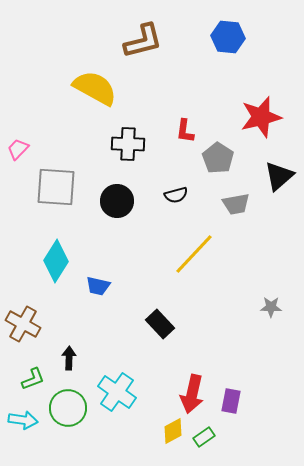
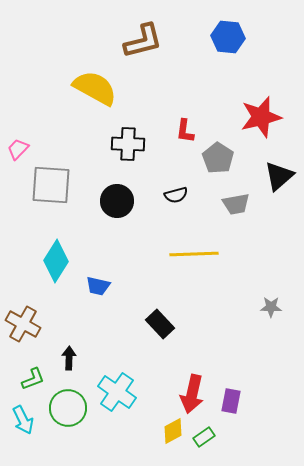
gray square: moved 5 px left, 2 px up
yellow line: rotated 45 degrees clockwise
cyan arrow: rotated 56 degrees clockwise
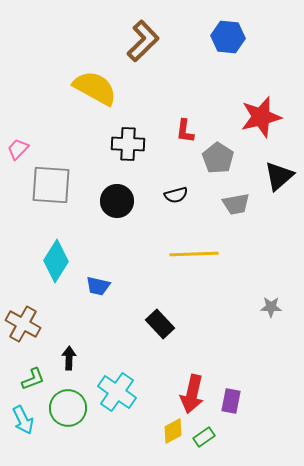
brown L-shape: rotated 30 degrees counterclockwise
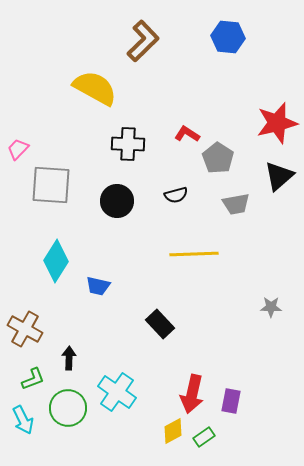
red star: moved 16 px right, 6 px down
red L-shape: moved 2 px right, 3 px down; rotated 115 degrees clockwise
brown cross: moved 2 px right, 5 px down
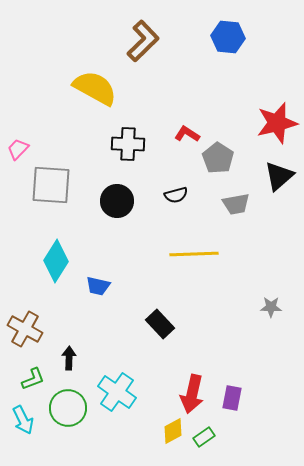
purple rectangle: moved 1 px right, 3 px up
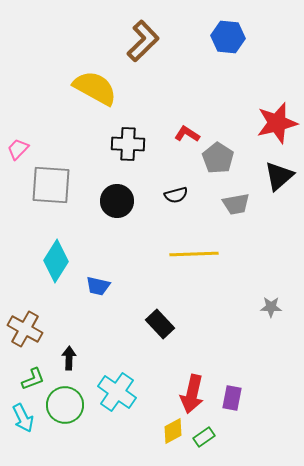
green circle: moved 3 px left, 3 px up
cyan arrow: moved 2 px up
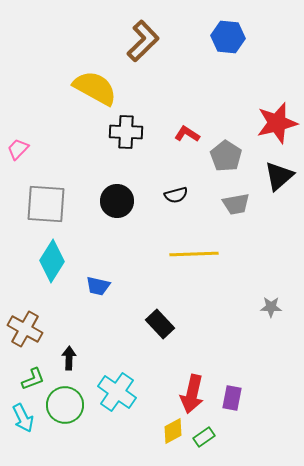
black cross: moved 2 px left, 12 px up
gray pentagon: moved 8 px right, 2 px up
gray square: moved 5 px left, 19 px down
cyan diamond: moved 4 px left
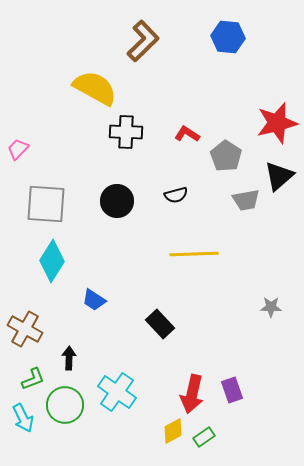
gray trapezoid: moved 10 px right, 4 px up
blue trapezoid: moved 4 px left, 14 px down; rotated 20 degrees clockwise
purple rectangle: moved 8 px up; rotated 30 degrees counterclockwise
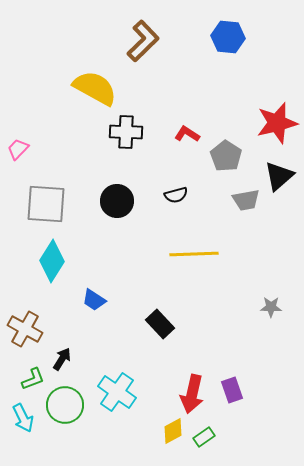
black arrow: moved 7 px left, 1 px down; rotated 30 degrees clockwise
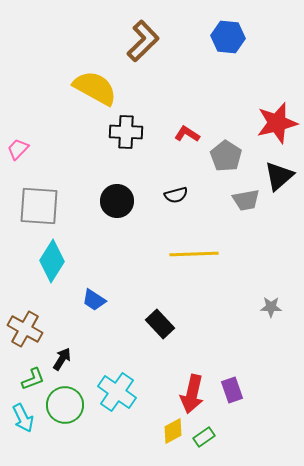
gray square: moved 7 px left, 2 px down
